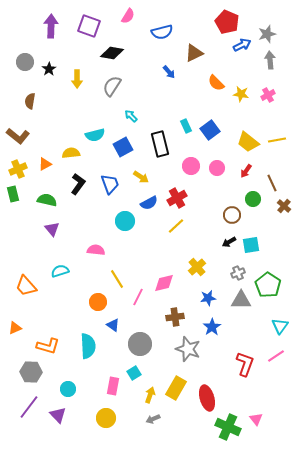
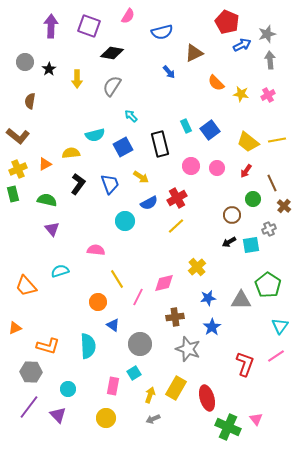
gray cross at (238, 273): moved 31 px right, 44 px up
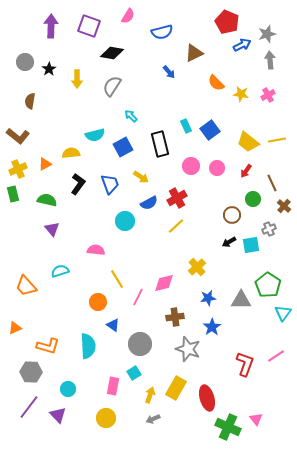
cyan triangle at (280, 326): moved 3 px right, 13 px up
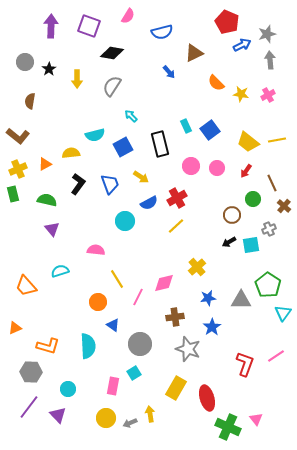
yellow arrow at (150, 395): moved 19 px down; rotated 28 degrees counterclockwise
gray arrow at (153, 419): moved 23 px left, 4 px down
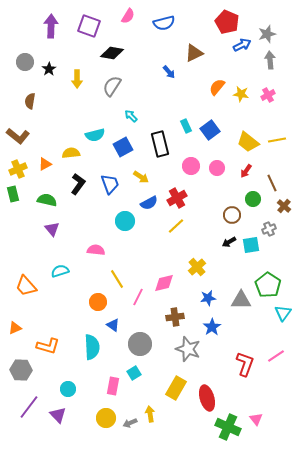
blue semicircle at (162, 32): moved 2 px right, 9 px up
orange semicircle at (216, 83): moved 1 px right, 4 px down; rotated 84 degrees clockwise
cyan semicircle at (88, 346): moved 4 px right, 1 px down
gray hexagon at (31, 372): moved 10 px left, 2 px up
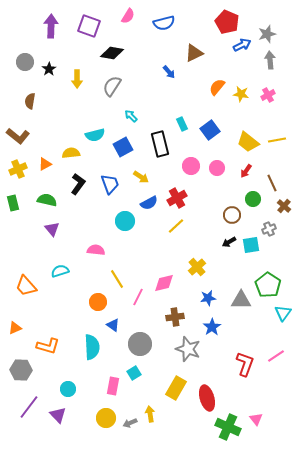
cyan rectangle at (186, 126): moved 4 px left, 2 px up
green rectangle at (13, 194): moved 9 px down
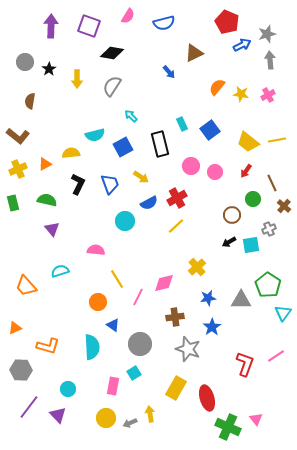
pink circle at (217, 168): moved 2 px left, 4 px down
black L-shape at (78, 184): rotated 10 degrees counterclockwise
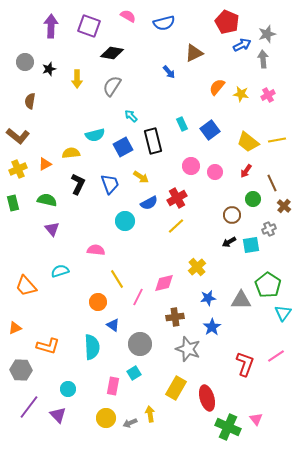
pink semicircle at (128, 16): rotated 91 degrees counterclockwise
gray arrow at (270, 60): moved 7 px left, 1 px up
black star at (49, 69): rotated 16 degrees clockwise
black rectangle at (160, 144): moved 7 px left, 3 px up
